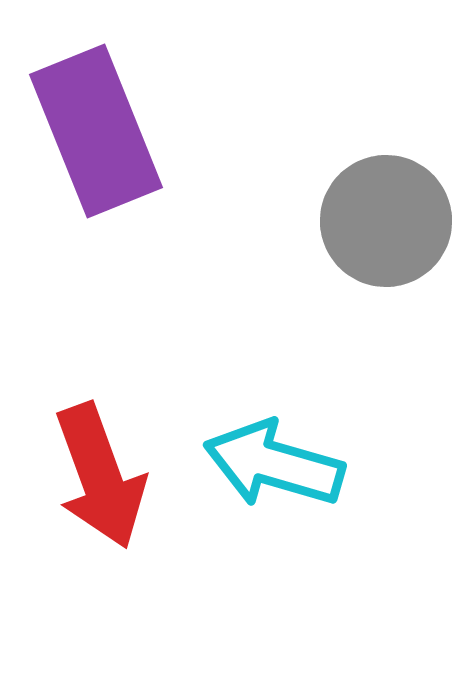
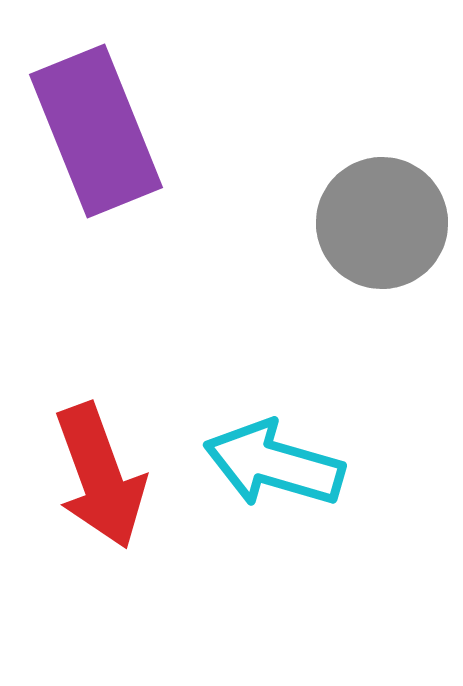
gray circle: moved 4 px left, 2 px down
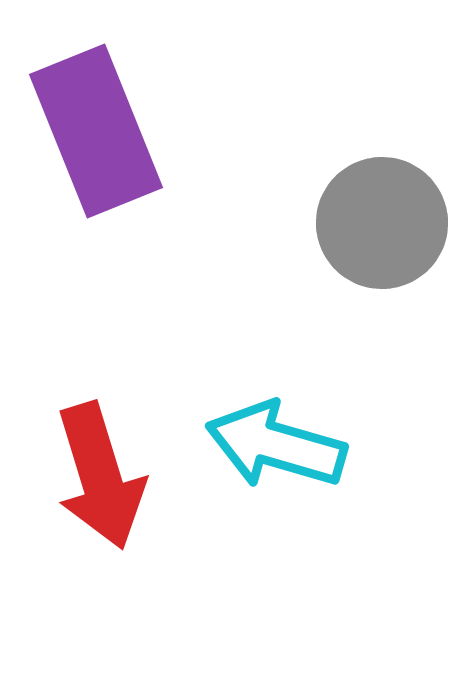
cyan arrow: moved 2 px right, 19 px up
red arrow: rotated 3 degrees clockwise
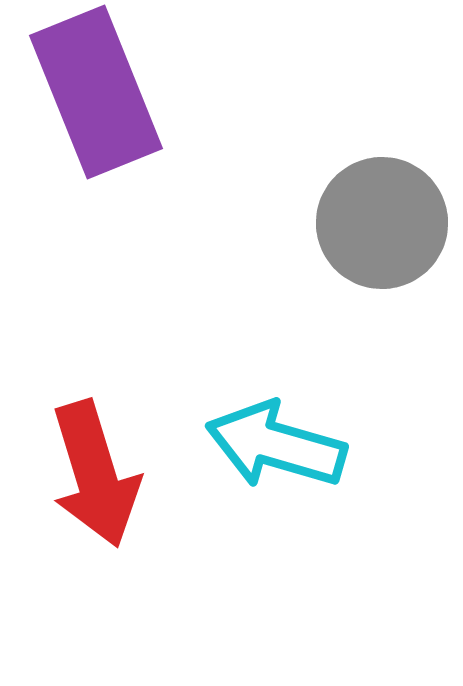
purple rectangle: moved 39 px up
red arrow: moved 5 px left, 2 px up
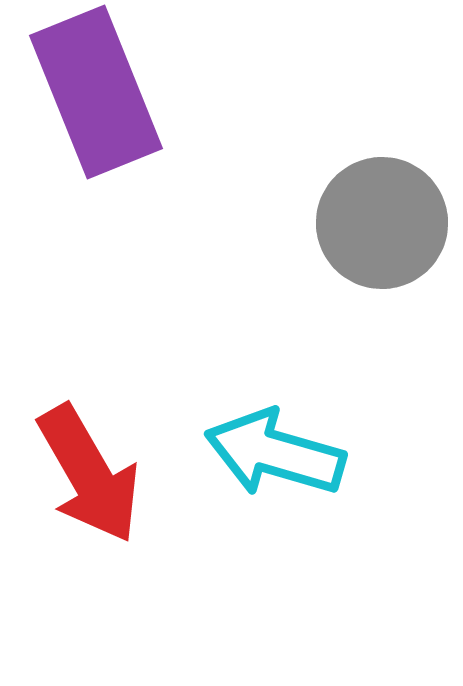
cyan arrow: moved 1 px left, 8 px down
red arrow: moved 6 px left; rotated 13 degrees counterclockwise
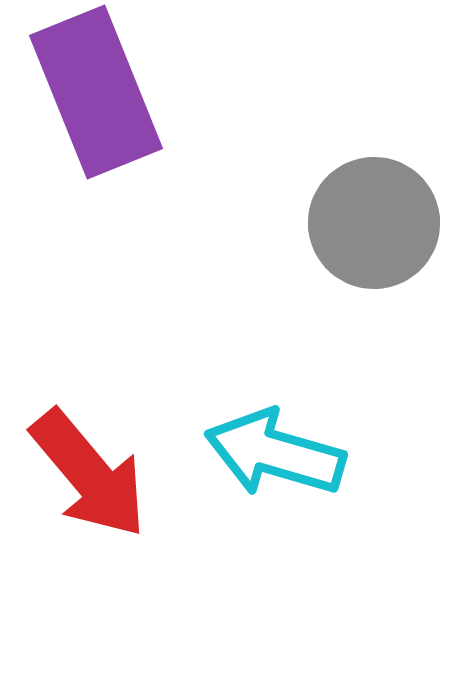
gray circle: moved 8 px left
red arrow: rotated 10 degrees counterclockwise
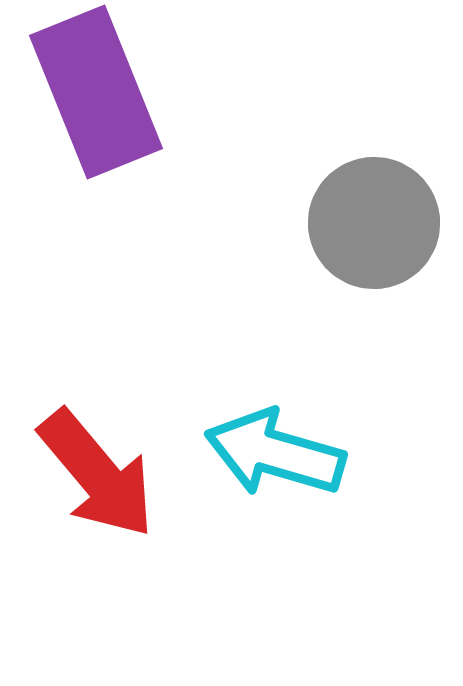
red arrow: moved 8 px right
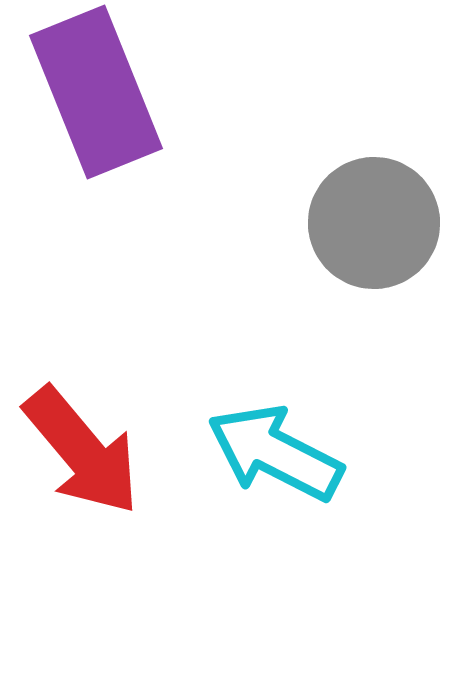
cyan arrow: rotated 11 degrees clockwise
red arrow: moved 15 px left, 23 px up
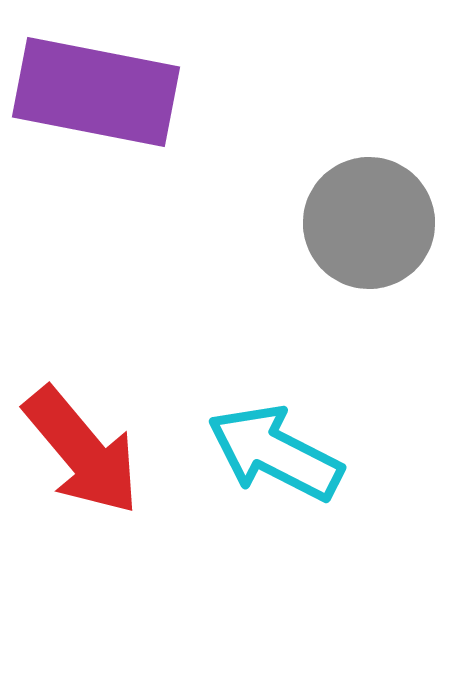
purple rectangle: rotated 57 degrees counterclockwise
gray circle: moved 5 px left
